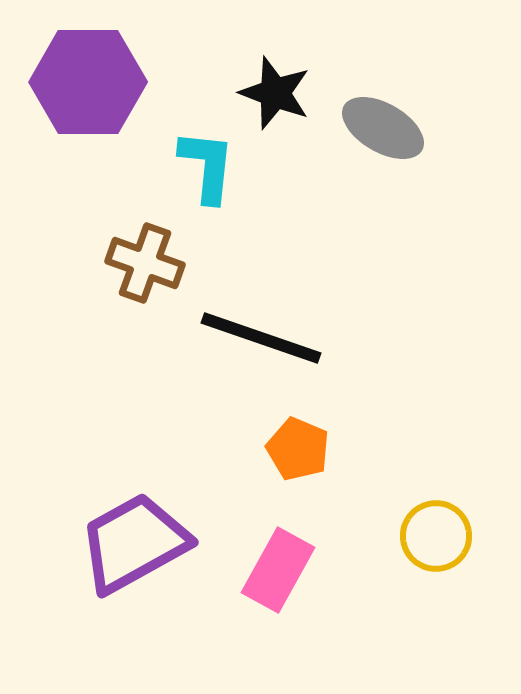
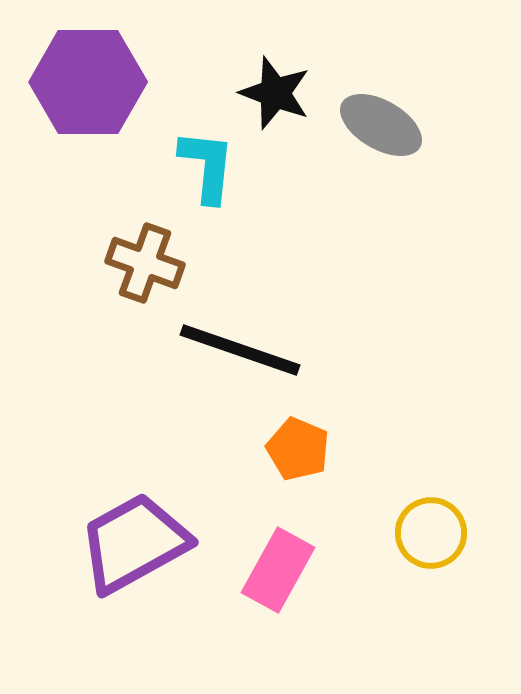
gray ellipse: moved 2 px left, 3 px up
black line: moved 21 px left, 12 px down
yellow circle: moved 5 px left, 3 px up
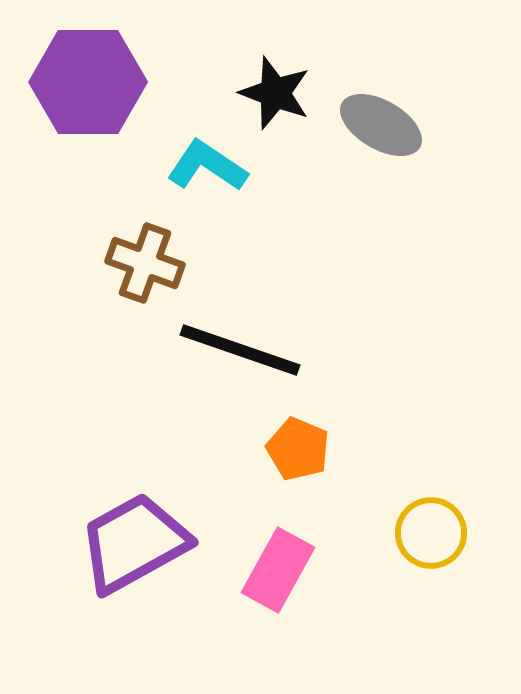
cyan L-shape: rotated 62 degrees counterclockwise
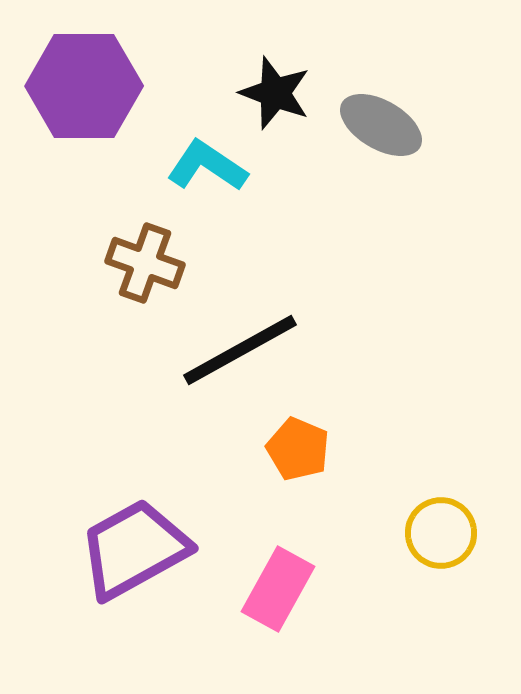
purple hexagon: moved 4 px left, 4 px down
black line: rotated 48 degrees counterclockwise
yellow circle: moved 10 px right
purple trapezoid: moved 6 px down
pink rectangle: moved 19 px down
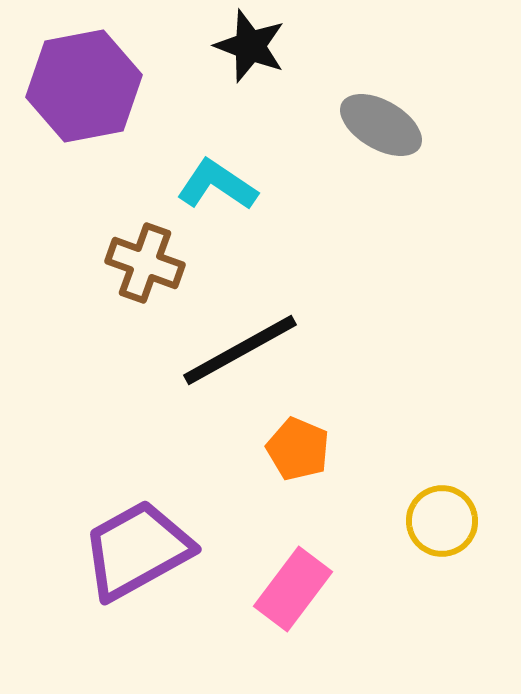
purple hexagon: rotated 11 degrees counterclockwise
black star: moved 25 px left, 47 px up
cyan L-shape: moved 10 px right, 19 px down
yellow circle: moved 1 px right, 12 px up
purple trapezoid: moved 3 px right, 1 px down
pink rectangle: moved 15 px right; rotated 8 degrees clockwise
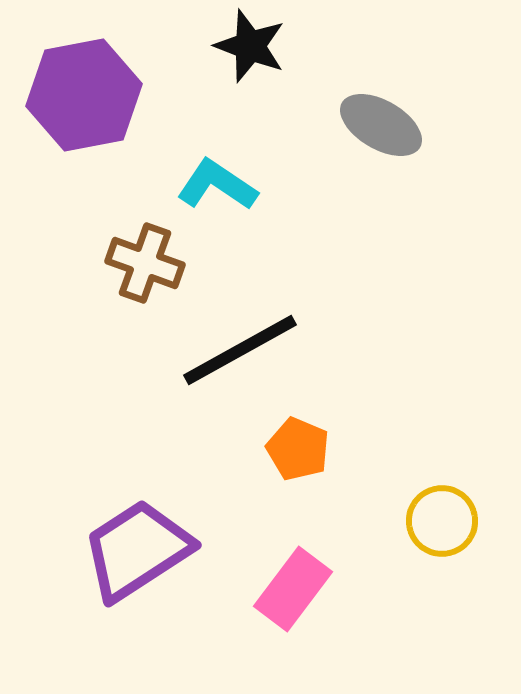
purple hexagon: moved 9 px down
purple trapezoid: rotated 4 degrees counterclockwise
